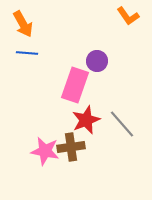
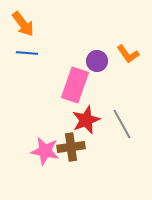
orange L-shape: moved 38 px down
orange arrow: rotated 8 degrees counterclockwise
gray line: rotated 12 degrees clockwise
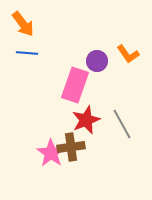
pink star: moved 6 px right, 2 px down; rotated 24 degrees clockwise
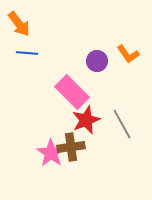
orange arrow: moved 4 px left
pink rectangle: moved 3 px left, 7 px down; rotated 64 degrees counterclockwise
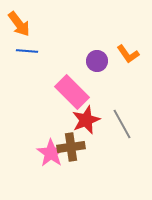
blue line: moved 2 px up
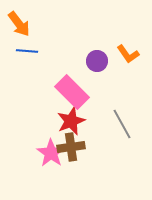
red star: moved 15 px left, 1 px down
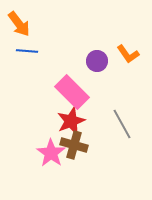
brown cross: moved 3 px right, 2 px up; rotated 24 degrees clockwise
